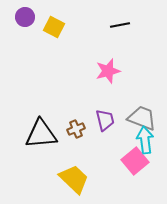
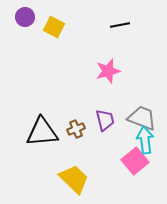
black triangle: moved 1 px right, 2 px up
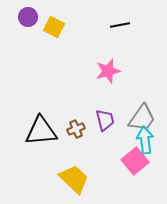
purple circle: moved 3 px right
gray trapezoid: rotated 104 degrees clockwise
black triangle: moved 1 px left, 1 px up
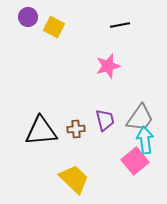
pink star: moved 5 px up
gray trapezoid: moved 2 px left
brown cross: rotated 18 degrees clockwise
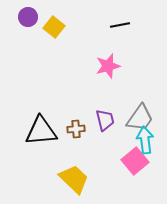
yellow square: rotated 10 degrees clockwise
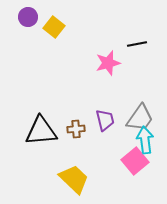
black line: moved 17 px right, 19 px down
pink star: moved 3 px up
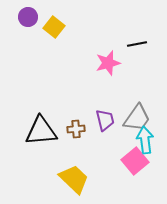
gray trapezoid: moved 3 px left
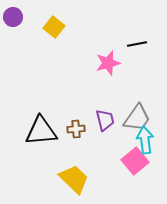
purple circle: moved 15 px left
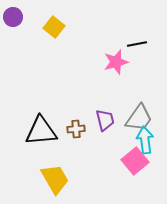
pink star: moved 8 px right, 1 px up
gray trapezoid: moved 2 px right
yellow trapezoid: moved 19 px left; rotated 16 degrees clockwise
